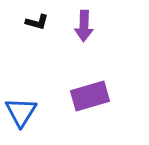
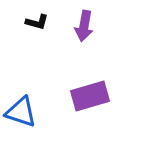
purple arrow: rotated 8 degrees clockwise
blue triangle: rotated 44 degrees counterclockwise
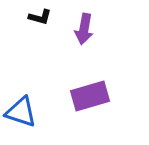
black L-shape: moved 3 px right, 5 px up
purple arrow: moved 3 px down
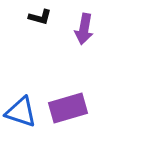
purple rectangle: moved 22 px left, 12 px down
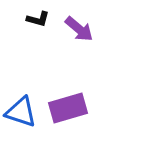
black L-shape: moved 2 px left, 2 px down
purple arrow: moved 5 px left; rotated 60 degrees counterclockwise
